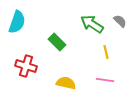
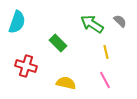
green rectangle: moved 1 px right, 1 px down
pink line: rotated 54 degrees clockwise
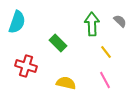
green arrow: rotated 55 degrees clockwise
yellow line: rotated 24 degrees counterclockwise
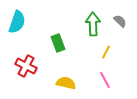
green arrow: moved 1 px right
green rectangle: rotated 24 degrees clockwise
yellow line: rotated 64 degrees clockwise
red cross: rotated 10 degrees clockwise
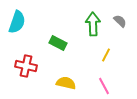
green rectangle: rotated 42 degrees counterclockwise
yellow line: moved 3 px down
red cross: rotated 15 degrees counterclockwise
pink line: moved 1 px left, 6 px down
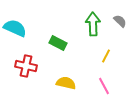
cyan semicircle: moved 2 px left, 6 px down; rotated 85 degrees counterclockwise
yellow line: moved 1 px down
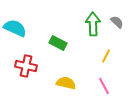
gray semicircle: moved 3 px left, 1 px down
